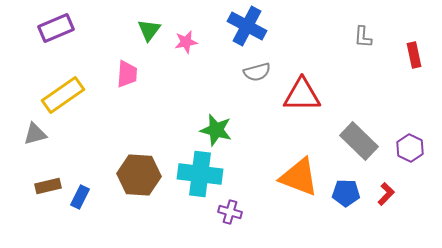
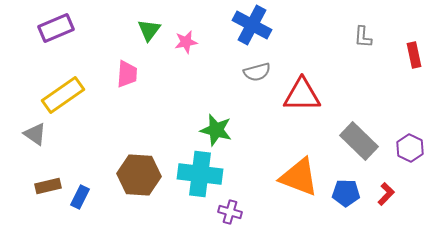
blue cross: moved 5 px right, 1 px up
gray triangle: rotated 50 degrees clockwise
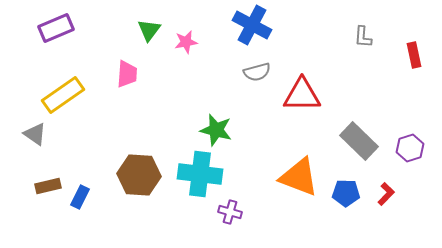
purple hexagon: rotated 16 degrees clockwise
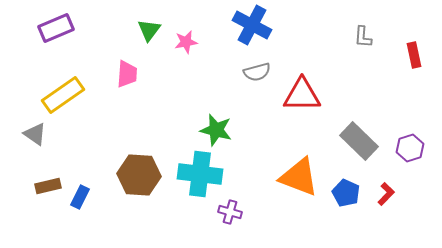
blue pentagon: rotated 24 degrees clockwise
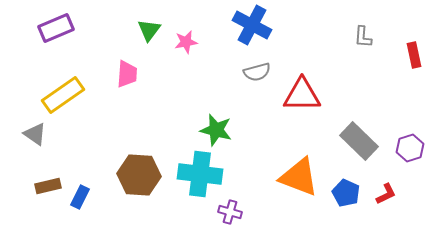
red L-shape: rotated 20 degrees clockwise
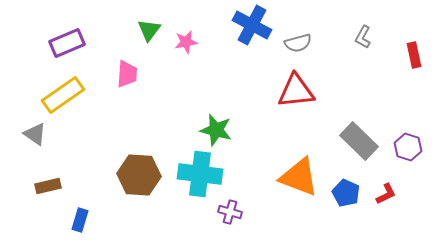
purple rectangle: moved 11 px right, 15 px down
gray L-shape: rotated 25 degrees clockwise
gray semicircle: moved 41 px right, 29 px up
red triangle: moved 6 px left, 4 px up; rotated 6 degrees counterclockwise
purple hexagon: moved 2 px left, 1 px up; rotated 24 degrees counterclockwise
blue rectangle: moved 23 px down; rotated 10 degrees counterclockwise
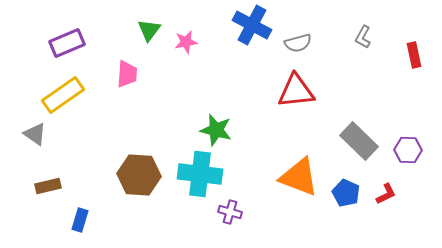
purple hexagon: moved 3 px down; rotated 16 degrees counterclockwise
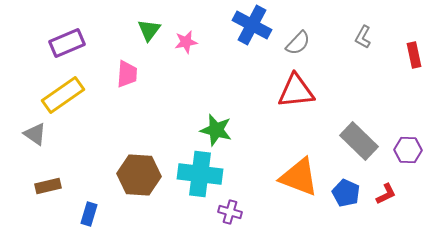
gray semicircle: rotated 32 degrees counterclockwise
blue rectangle: moved 9 px right, 6 px up
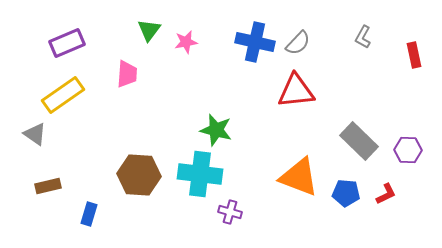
blue cross: moved 3 px right, 17 px down; rotated 15 degrees counterclockwise
blue pentagon: rotated 20 degrees counterclockwise
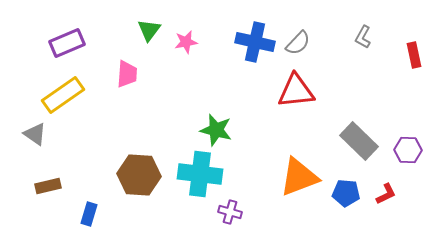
orange triangle: rotated 42 degrees counterclockwise
